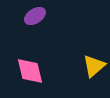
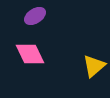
pink diamond: moved 17 px up; rotated 12 degrees counterclockwise
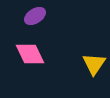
yellow triangle: moved 2 px up; rotated 15 degrees counterclockwise
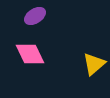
yellow triangle: rotated 15 degrees clockwise
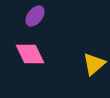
purple ellipse: rotated 20 degrees counterclockwise
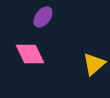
purple ellipse: moved 8 px right, 1 px down
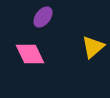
yellow triangle: moved 1 px left, 17 px up
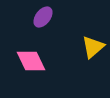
pink diamond: moved 1 px right, 7 px down
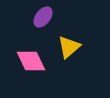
yellow triangle: moved 24 px left
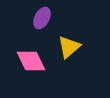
purple ellipse: moved 1 px left, 1 px down; rotated 10 degrees counterclockwise
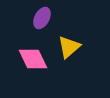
pink diamond: moved 2 px right, 2 px up
